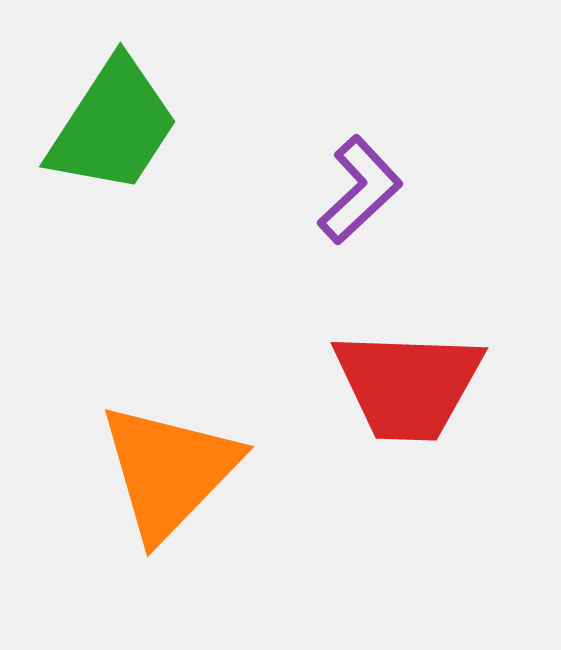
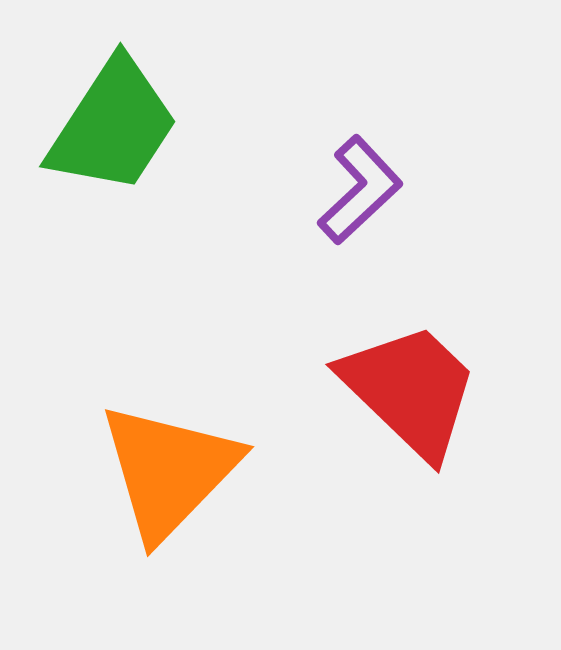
red trapezoid: moved 2 px right, 5 px down; rotated 138 degrees counterclockwise
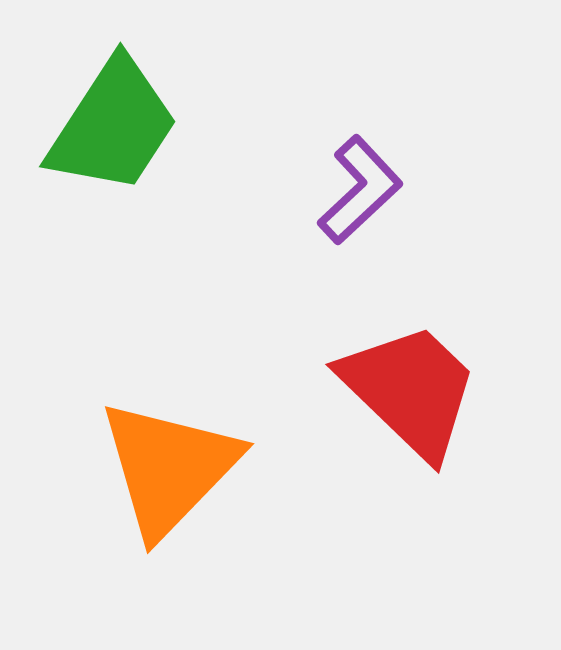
orange triangle: moved 3 px up
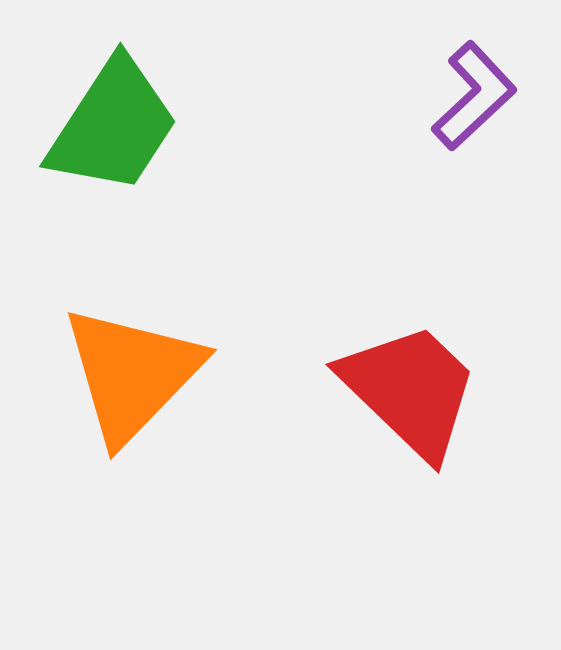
purple L-shape: moved 114 px right, 94 px up
orange triangle: moved 37 px left, 94 px up
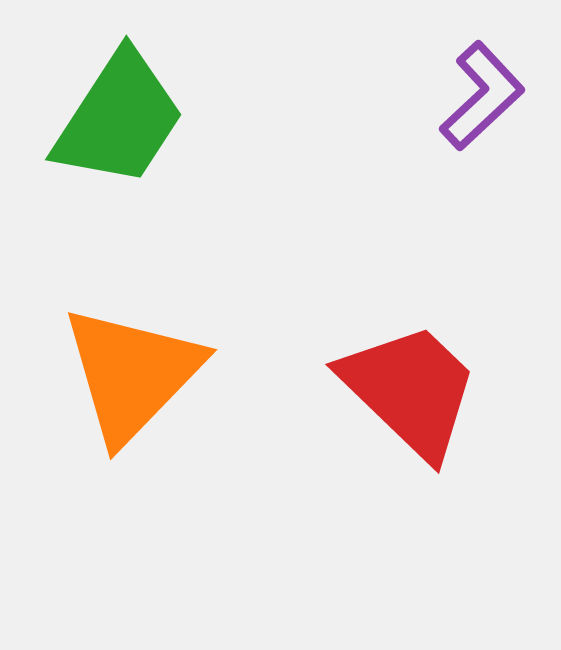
purple L-shape: moved 8 px right
green trapezoid: moved 6 px right, 7 px up
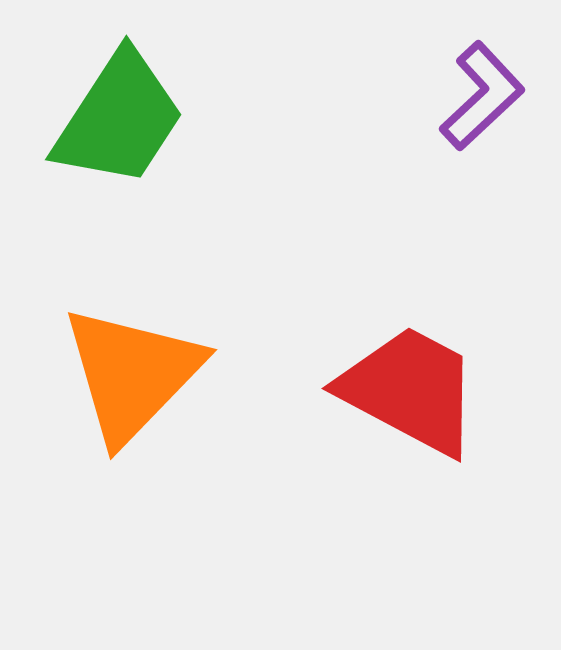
red trapezoid: rotated 16 degrees counterclockwise
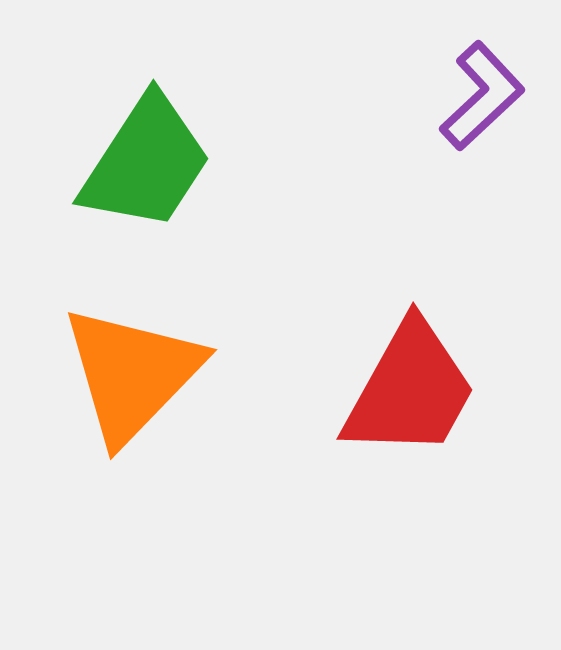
green trapezoid: moved 27 px right, 44 px down
red trapezoid: rotated 91 degrees clockwise
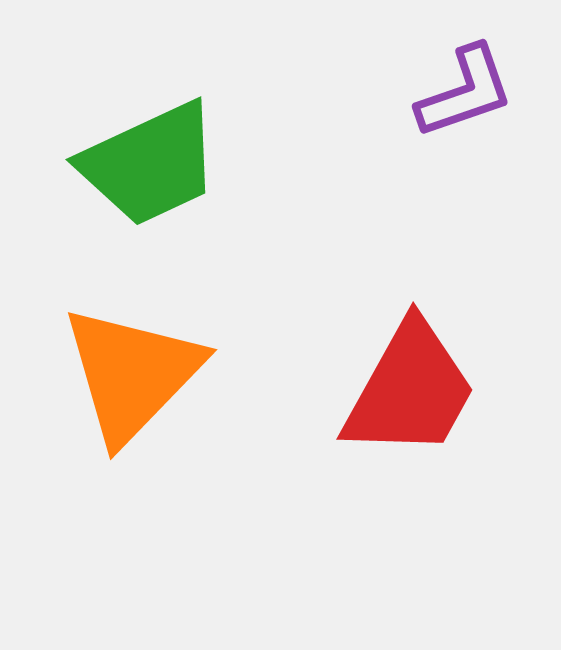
purple L-shape: moved 17 px left, 4 px up; rotated 24 degrees clockwise
green trapezoid: moved 4 px right, 1 px down; rotated 32 degrees clockwise
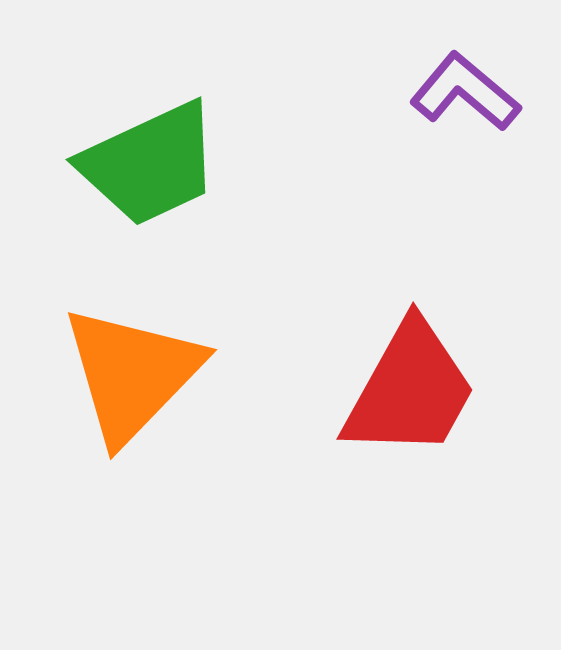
purple L-shape: rotated 121 degrees counterclockwise
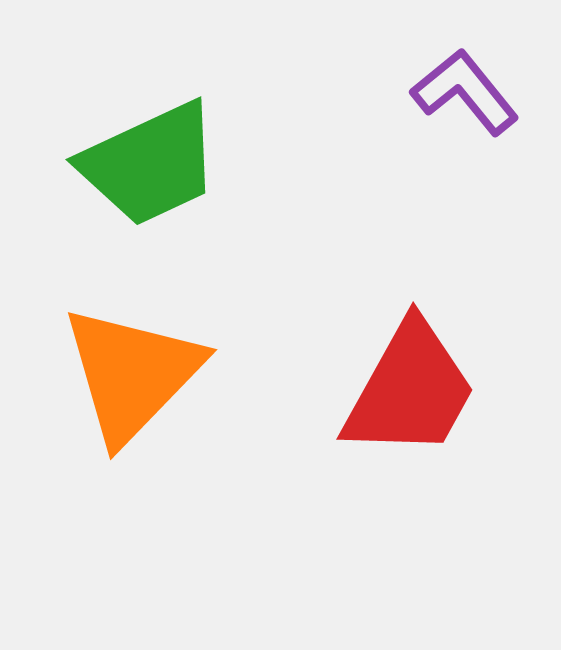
purple L-shape: rotated 11 degrees clockwise
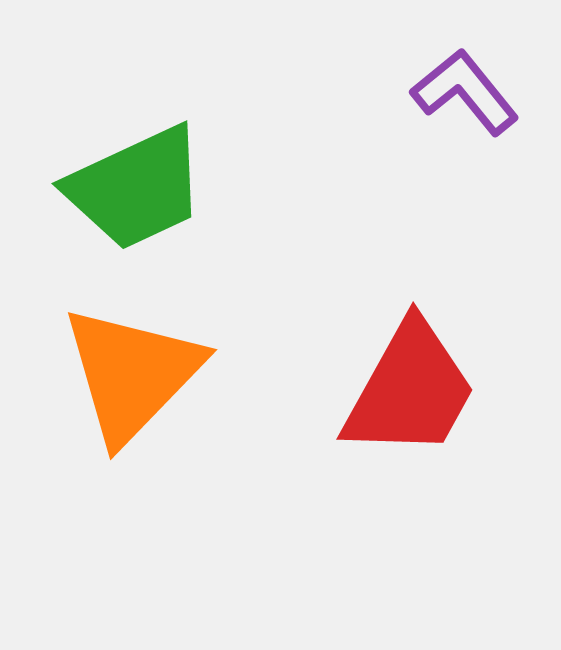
green trapezoid: moved 14 px left, 24 px down
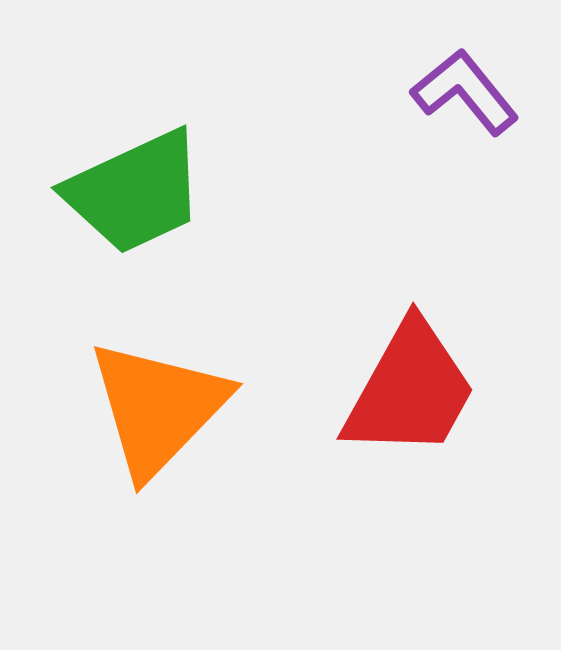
green trapezoid: moved 1 px left, 4 px down
orange triangle: moved 26 px right, 34 px down
